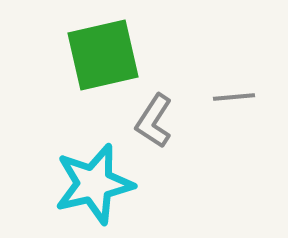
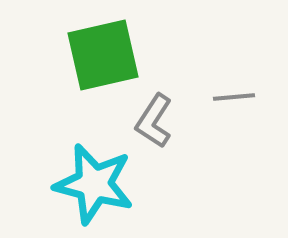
cyan star: rotated 28 degrees clockwise
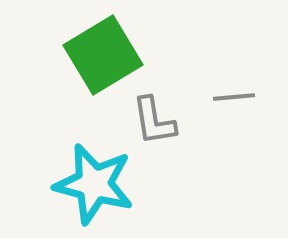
green square: rotated 18 degrees counterclockwise
gray L-shape: rotated 42 degrees counterclockwise
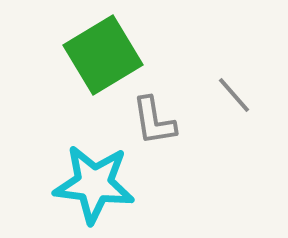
gray line: moved 2 px up; rotated 54 degrees clockwise
cyan star: rotated 8 degrees counterclockwise
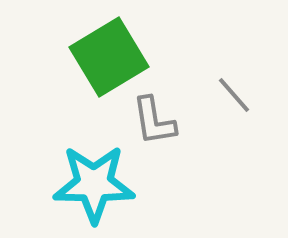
green square: moved 6 px right, 2 px down
cyan star: rotated 6 degrees counterclockwise
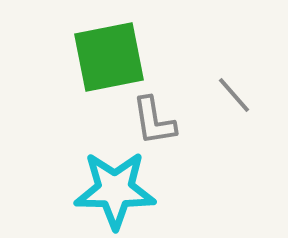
green square: rotated 20 degrees clockwise
cyan star: moved 21 px right, 6 px down
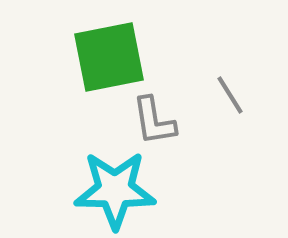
gray line: moved 4 px left; rotated 9 degrees clockwise
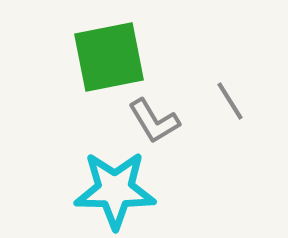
gray line: moved 6 px down
gray L-shape: rotated 22 degrees counterclockwise
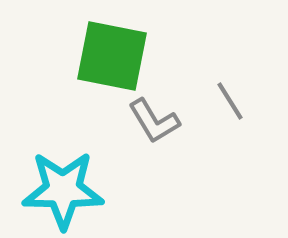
green square: moved 3 px right, 1 px up; rotated 22 degrees clockwise
cyan star: moved 52 px left
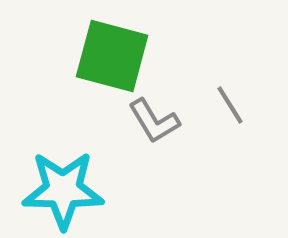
green square: rotated 4 degrees clockwise
gray line: moved 4 px down
